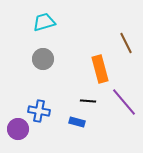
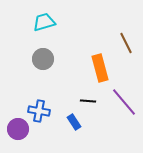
orange rectangle: moved 1 px up
blue rectangle: moved 3 px left; rotated 42 degrees clockwise
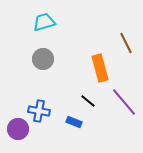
black line: rotated 35 degrees clockwise
blue rectangle: rotated 35 degrees counterclockwise
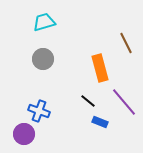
blue cross: rotated 10 degrees clockwise
blue rectangle: moved 26 px right
purple circle: moved 6 px right, 5 px down
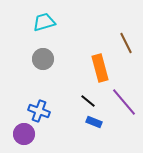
blue rectangle: moved 6 px left
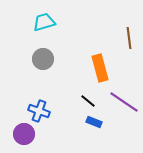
brown line: moved 3 px right, 5 px up; rotated 20 degrees clockwise
purple line: rotated 16 degrees counterclockwise
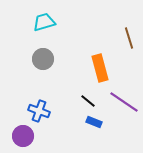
brown line: rotated 10 degrees counterclockwise
purple circle: moved 1 px left, 2 px down
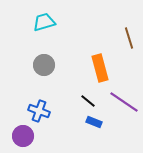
gray circle: moved 1 px right, 6 px down
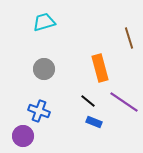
gray circle: moved 4 px down
